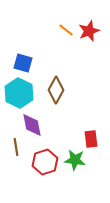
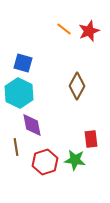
orange line: moved 2 px left, 1 px up
brown diamond: moved 21 px right, 4 px up
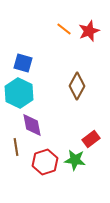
red rectangle: rotated 60 degrees clockwise
